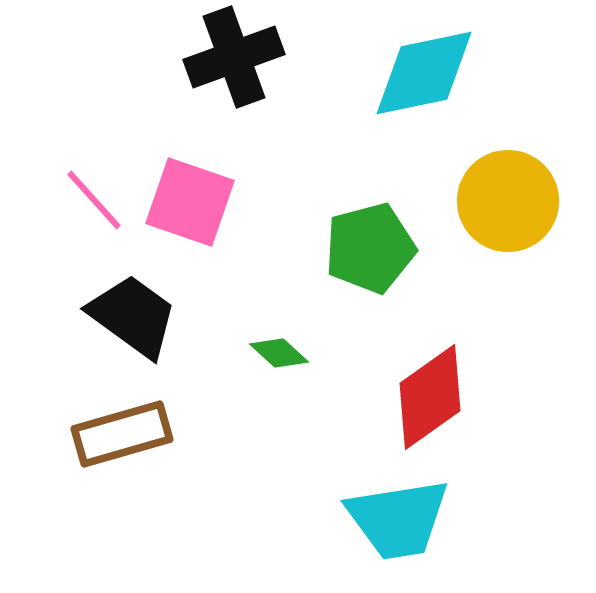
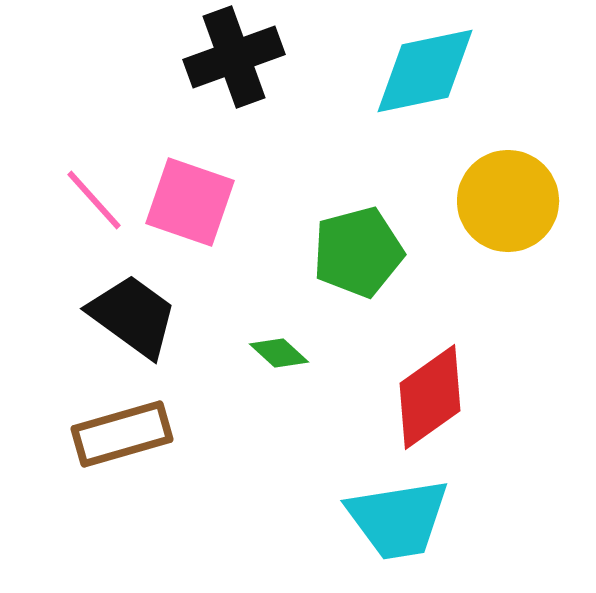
cyan diamond: moved 1 px right, 2 px up
green pentagon: moved 12 px left, 4 px down
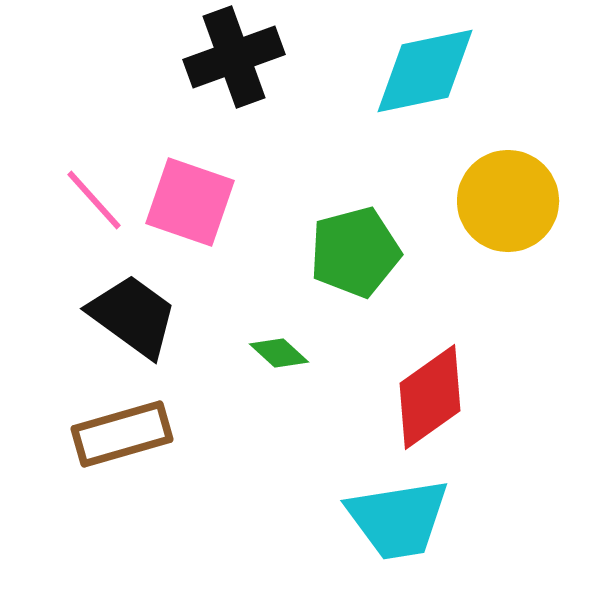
green pentagon: moved 3 px left
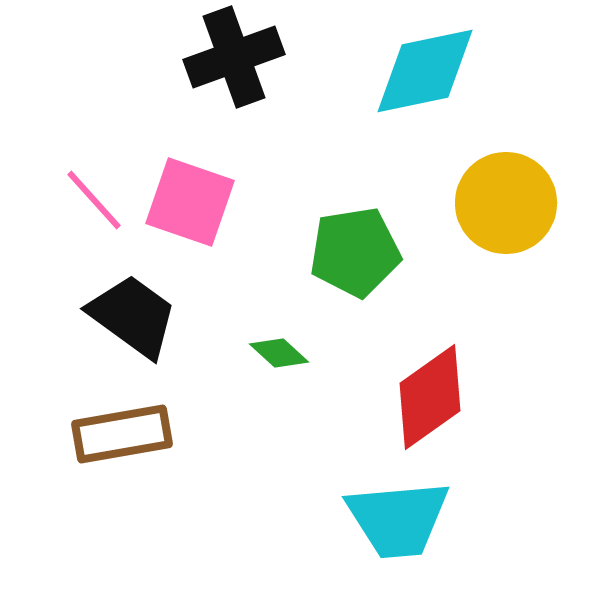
yellow circle: moved 2 px left, 2 px down
green pentagon: rotated 6 degrees clockwise
brown rectangle: rotated 6 degrees clockwise
cyan trapezoid: rotated 4 degrees clockwise
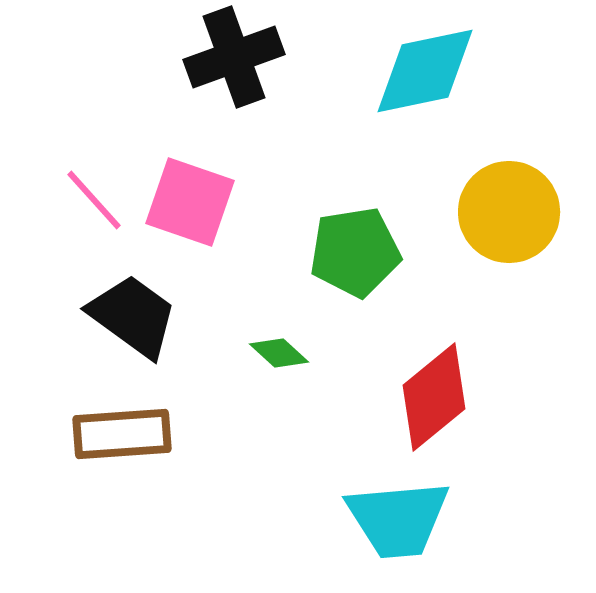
yellow circle: moved 3 px right, 9 px down
red diamond: moved 4 px right; rotated 4 degrees counterclockwise
brown rectangle: rotated 6 degrees clockwise
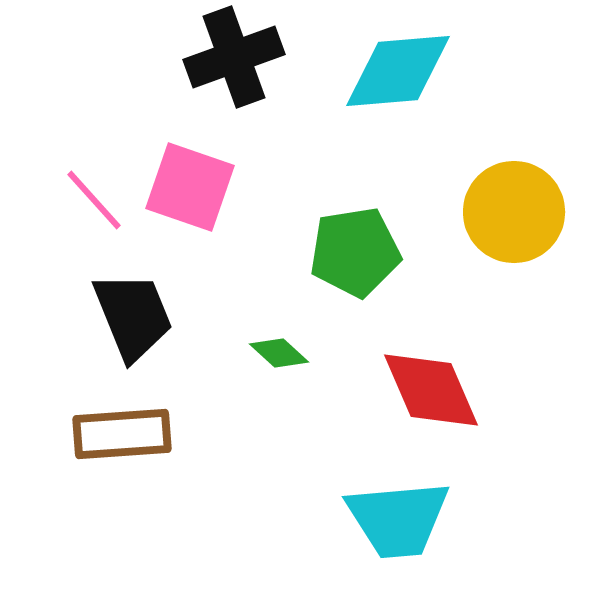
cyan diamond: moved 27 px left; rotated 7 degrees clockwise
pink square: moved 15 px up
yellow circle: moved 5 px right
black trapezoid: rotated 32 degrees clockwise
red diamond: moved 3 px left, 7 px up; rotated 74 degrees counterclockwise
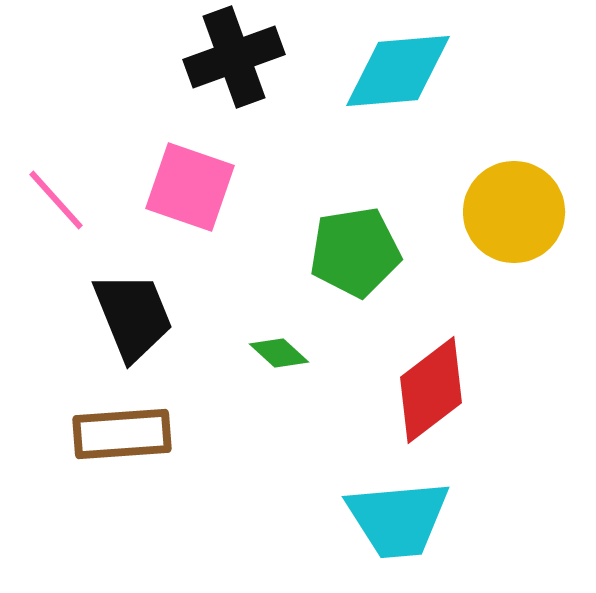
pink line: moved 38 px left
red diamond: rotated 76 degrees clockwise
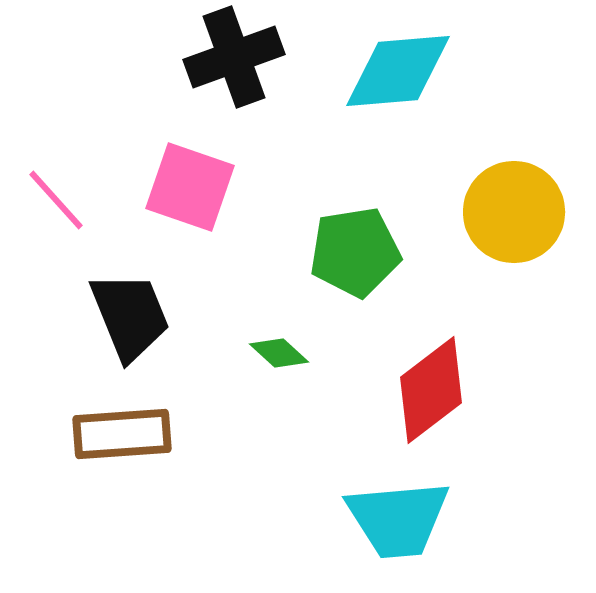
black trapezoid: moved 3 px left
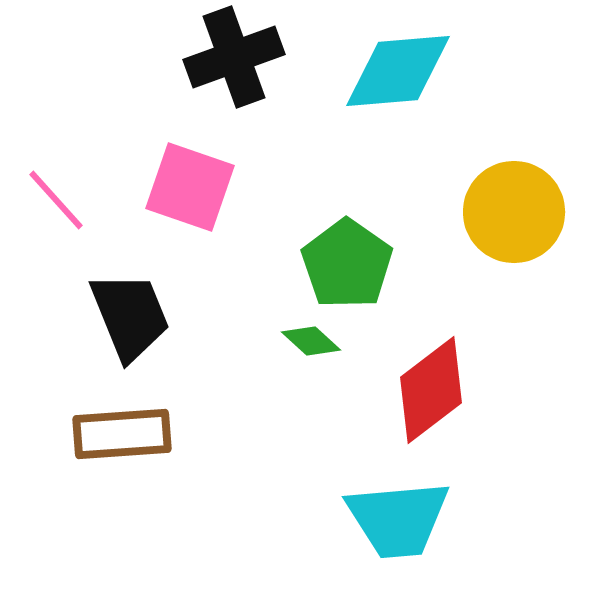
green pentagon: moved 8 px left, 12 px down; rotated 28 degrees counterclockwise
green diamond: moved 32 px right, 12 px up
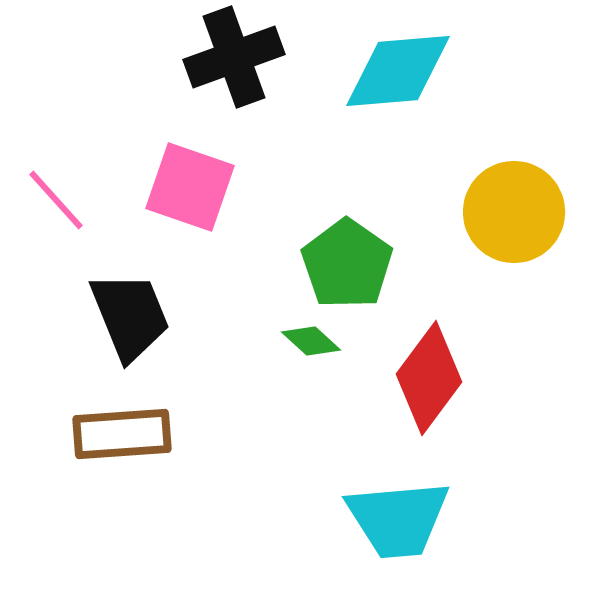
red diamond: moved 2 px left, 12 px up; rotated 16 degrees counterclockwise
